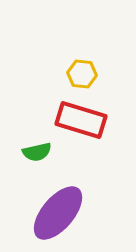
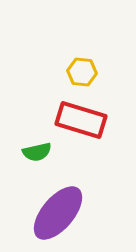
yellow hexagon: moved 2 px up
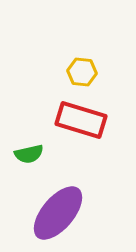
green semicircle: moved 8 px left, 2 px down
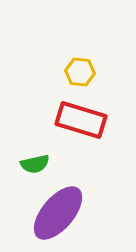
yellow hexagon: moved 2 px left
green semicircle: moved 6 px right, 10 px down
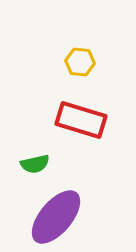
yellow hexagon: moved 10 px up
purple ellipse: moved 2 px left, 4 px down
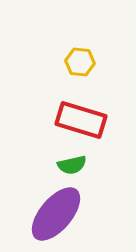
green semicircle: moved 37 px right, 1 px down
purple ellipse: moved 3 px up
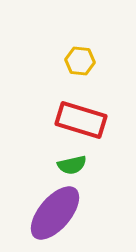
yellow hexagon: moved 1 px up
purple ellipse: moved 1 px left, 1 px up
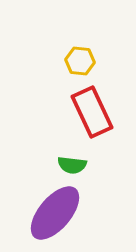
red rectangle: moved 11 px right, 8 px up; rotated 48 degrees clockwise
green semicircle: rotated 20 degrees clockwise
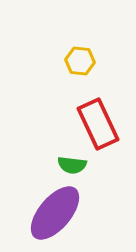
red rectangle: moved 6 px right, 12 px down
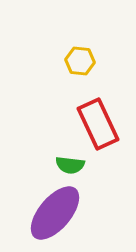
green semicircle: moved 2 px left
